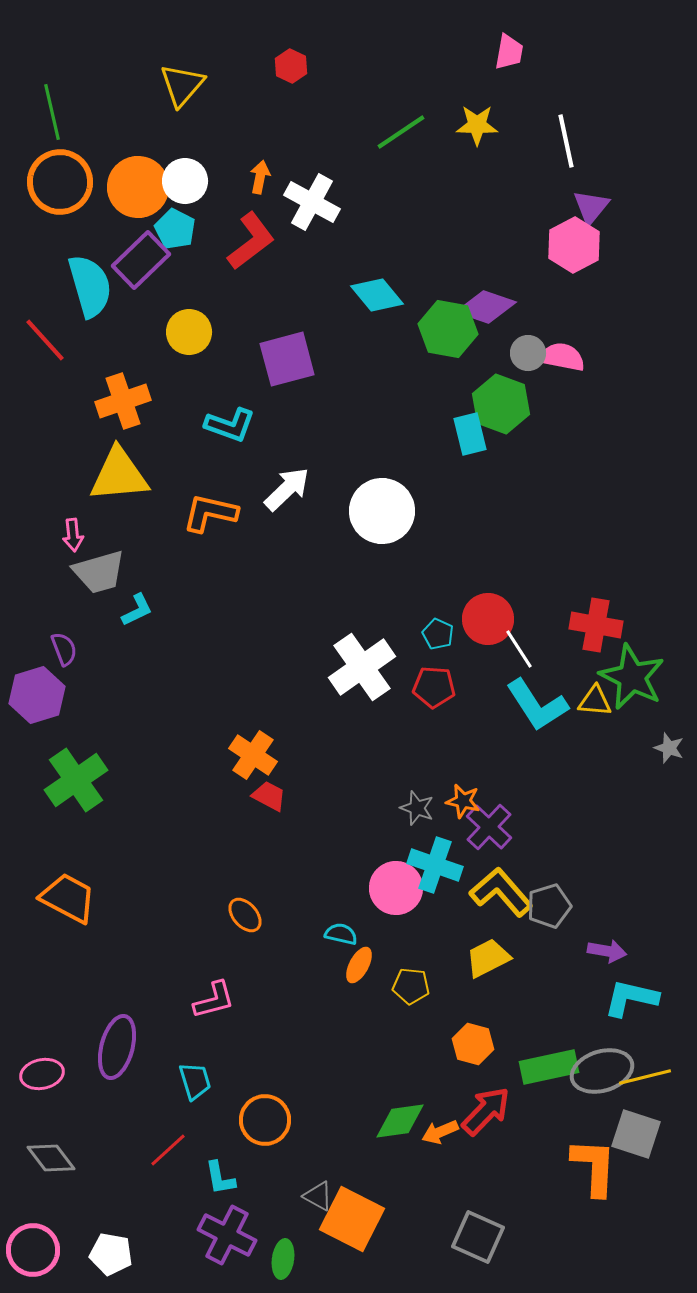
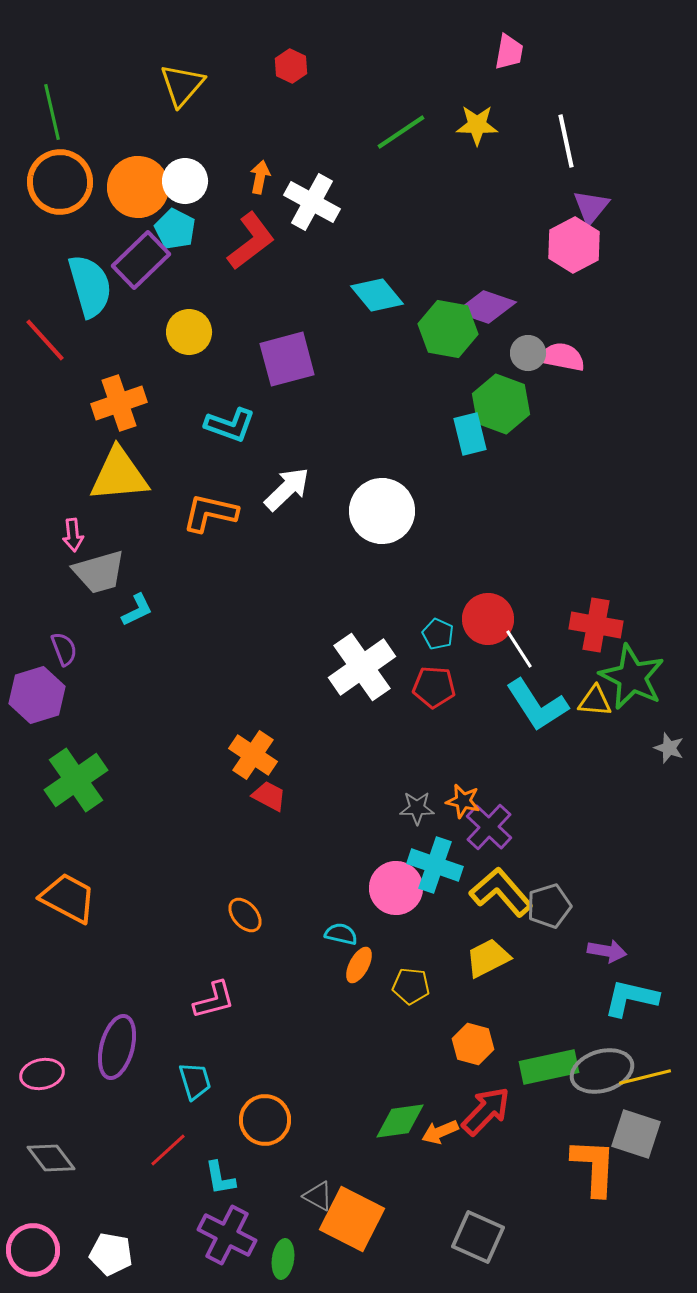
orange cross at (123, 401): moved 4 px left, 2 px down
gray star at (417, 808): rotated 20 degrees counterclockwise
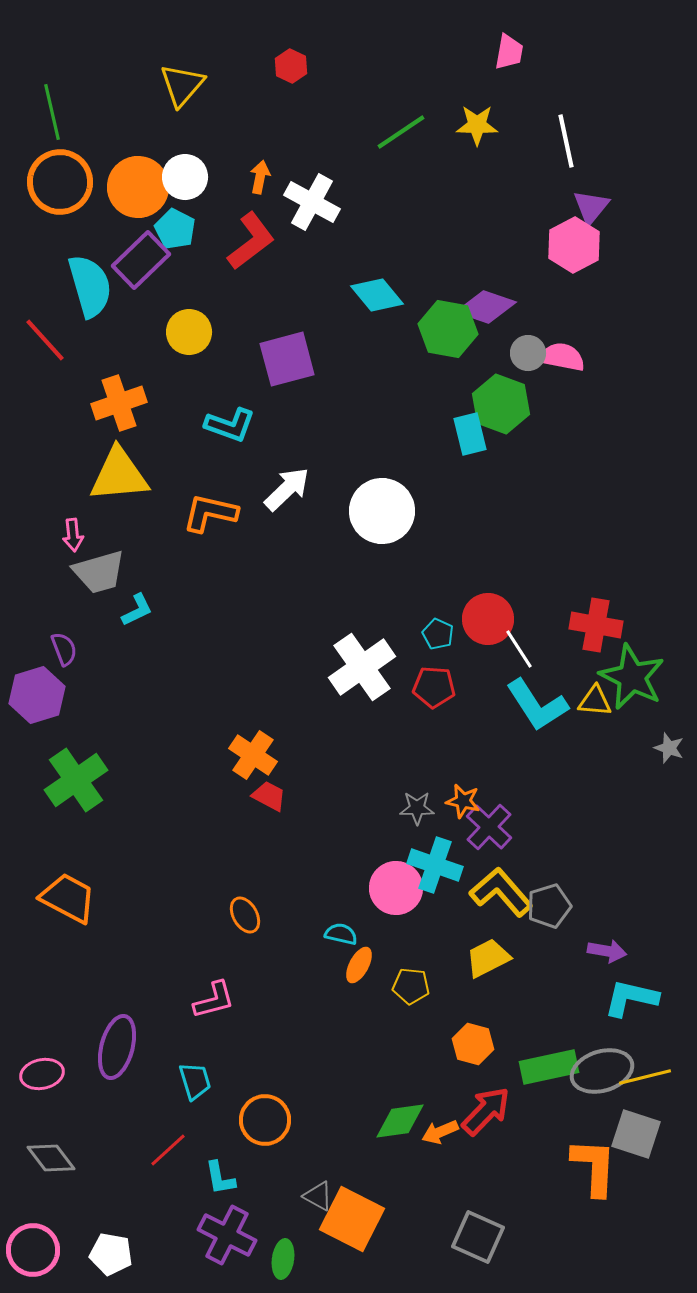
white circle at (185, 181): moved 4 px up
orange ellipse at (245, 915): rotated 12 degrees clockwise
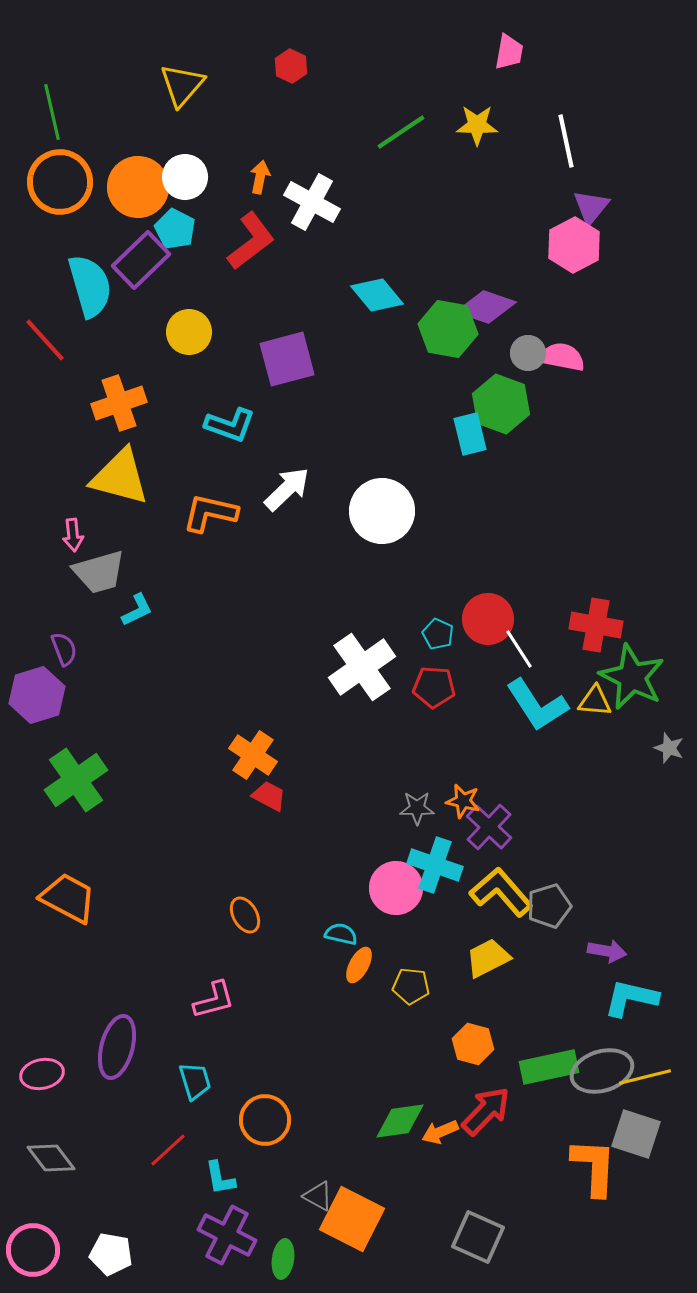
yellow triangle at (119, 475): moved 1 px right, 2 px down; rotated 20 degrees clockwise
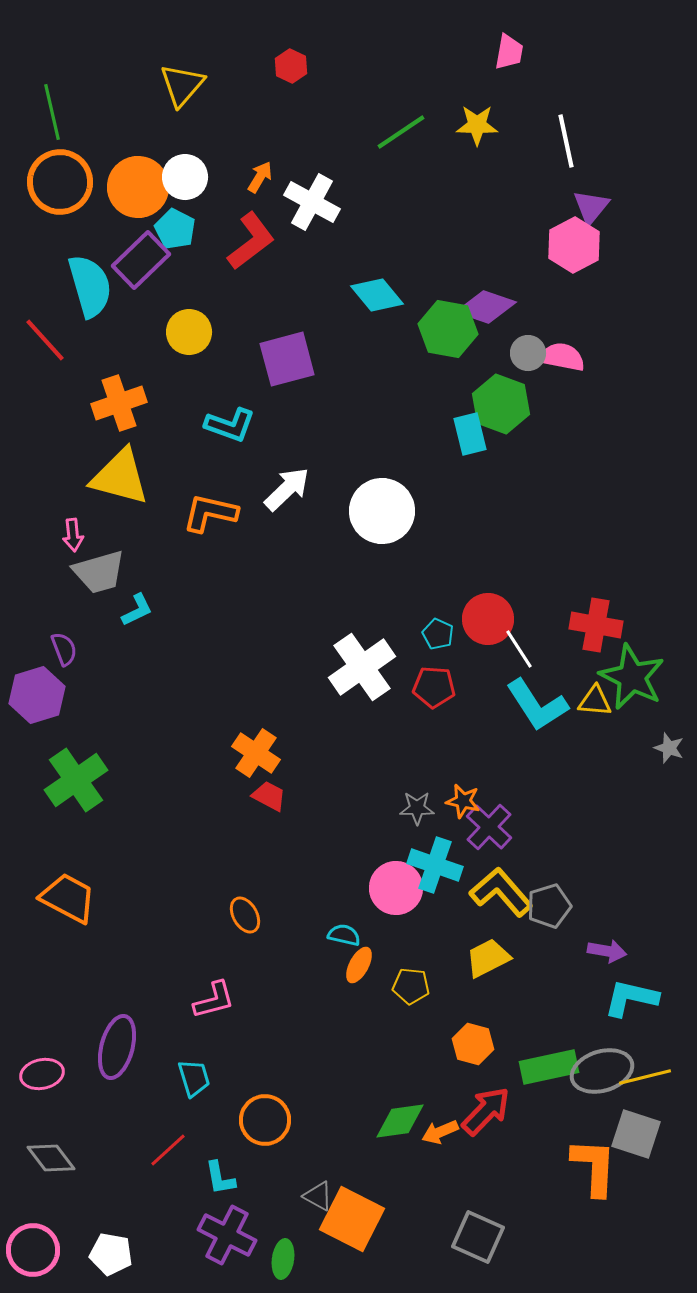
orange arrow at (260, 177): rotated 20 degrees clockwise
orange cross at (253, 755): moved 3 px right, 2 px up
cyan semicircle at (341, 934): moved 3 px right, 1 px down
cyan trapezoid at (195, 1081): moved 1 px left, 3 px up
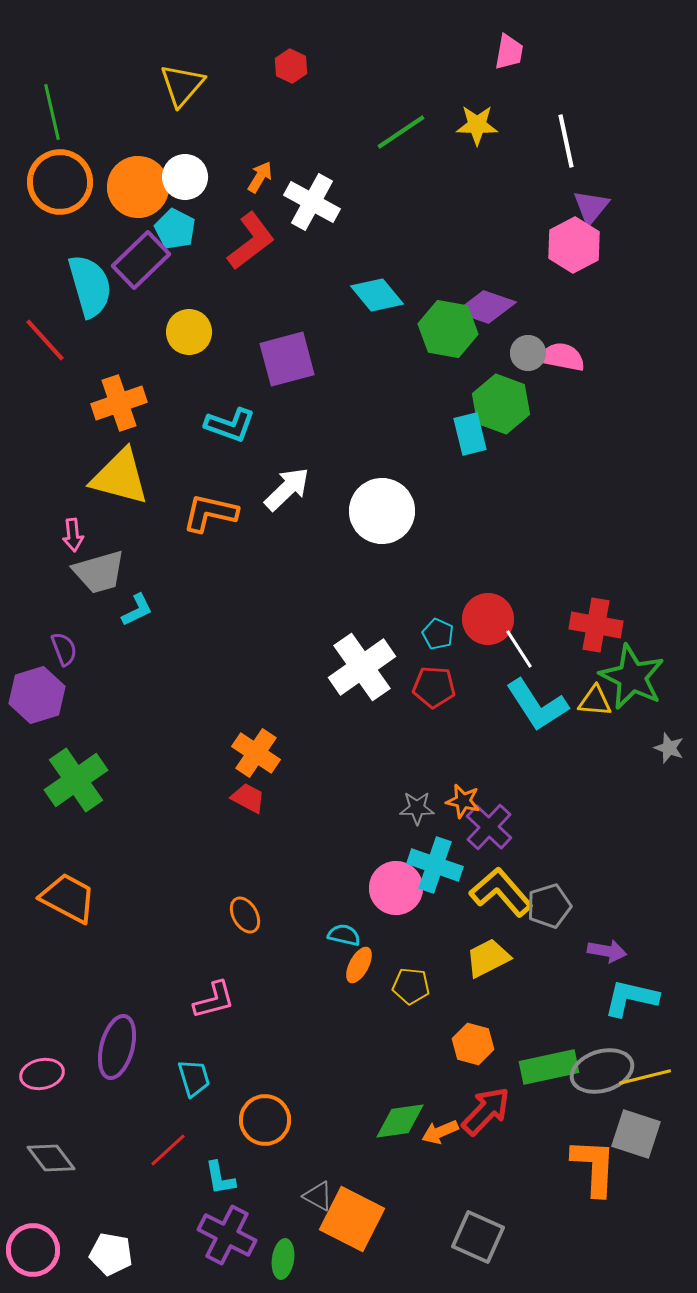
red trapezoid at (269, 796): moved 21 px left, 2 px down
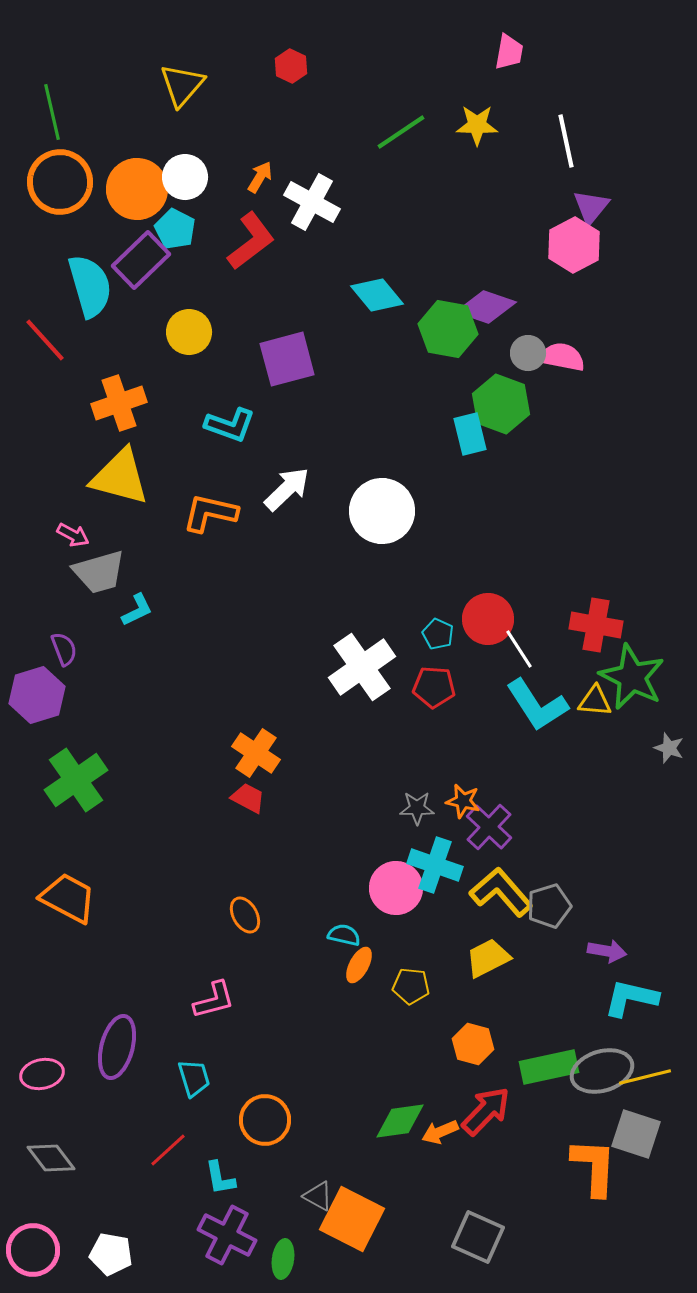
orange circle at (138, 187): moved 1 px left, 2 px down
pink arrow at (73, 535): rotated 56 degrees counterclockwise
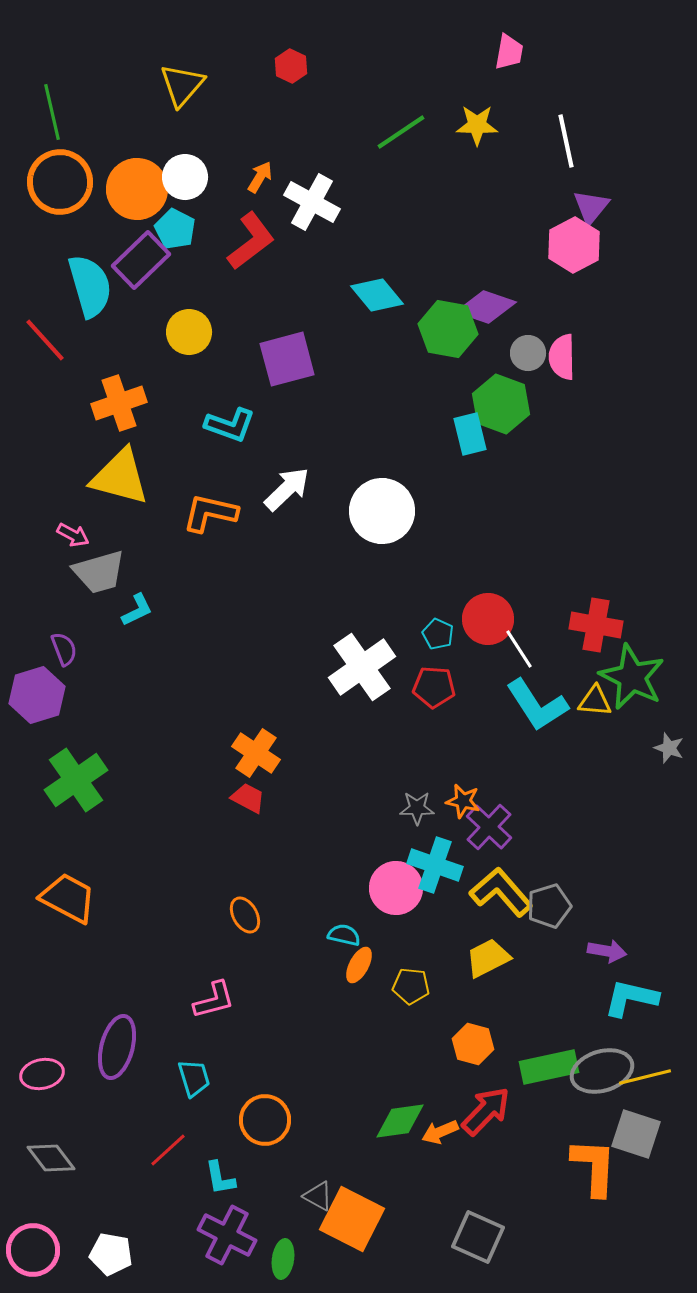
pink semicircle at (562, 357): rotated 102 degrees counterclockwise
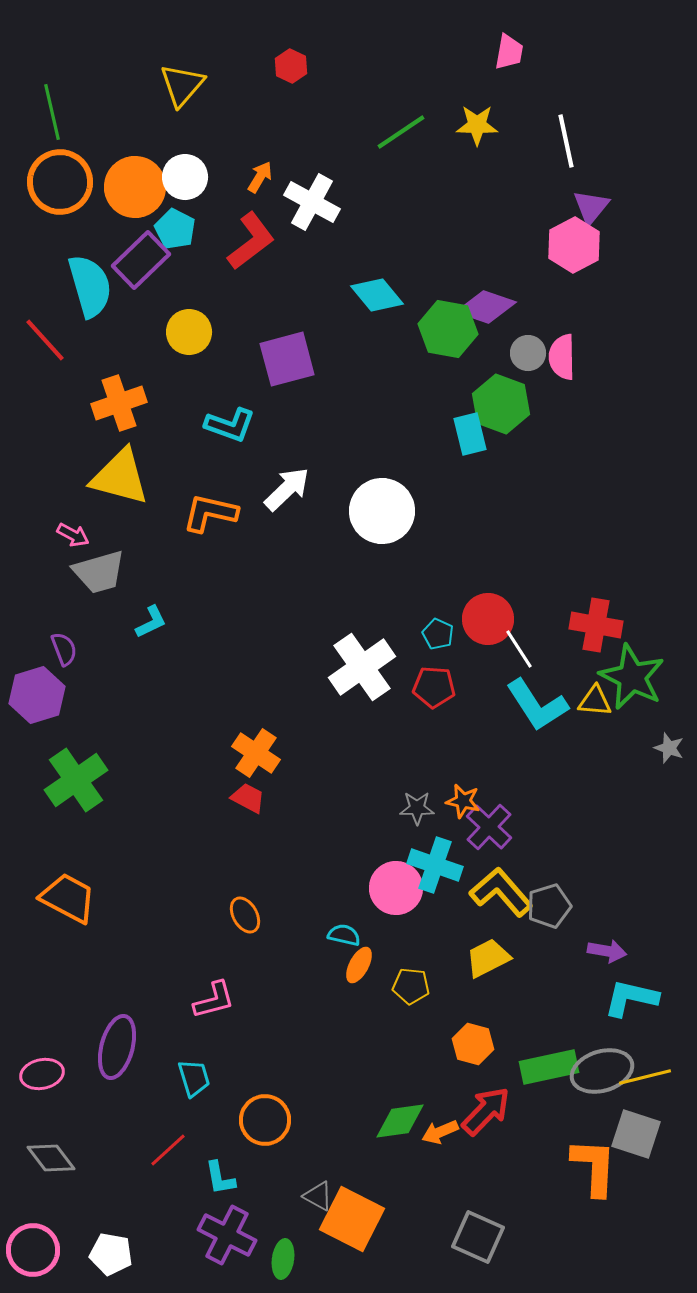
orange circle at (137, 189): moved 2 px left, 2 px up
cyan L-shape at (137, 610): moved 14 px right, 12 px down
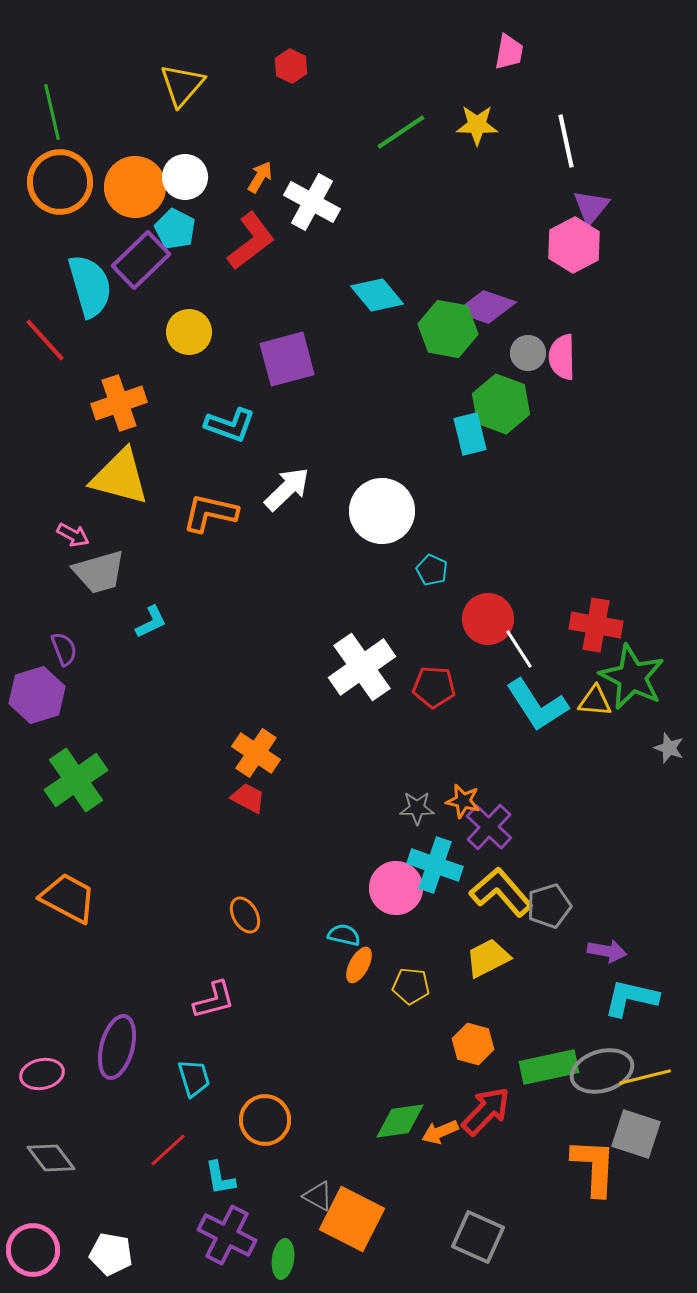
cyan pentagon at (438, 634): moved 6 px left, 64 px up
